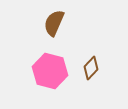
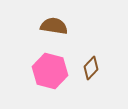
brown semicircle: moved 3 px down; rotated 76 degrees clockwise
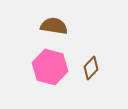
pink hexagon: moved 4 px up
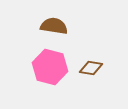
brown diamond: rotated 55 degrees clockwise
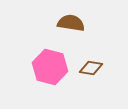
brown semicircle: moved 17 px right, 3 px up
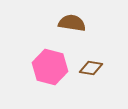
brown semicircle: moved 1 px right
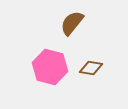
brown semicircle: rotated 60 degrees counterclockwise
